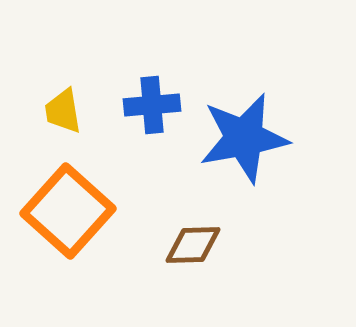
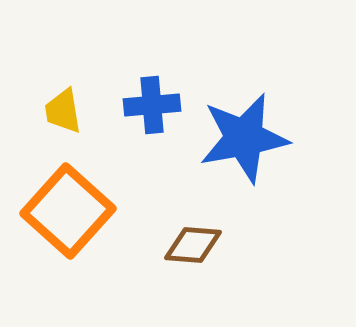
brown diamond: rotated 6 degrees clockwise
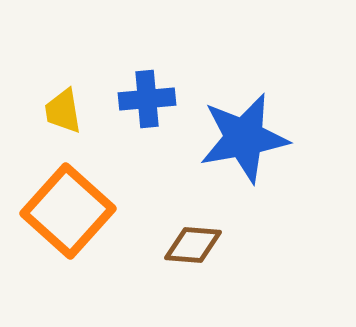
blue cross: moved 5 px left, 6 px up
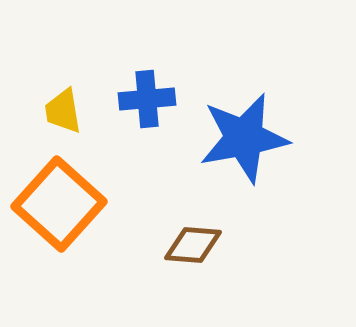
orange square: moved 9 px left, 7 px up
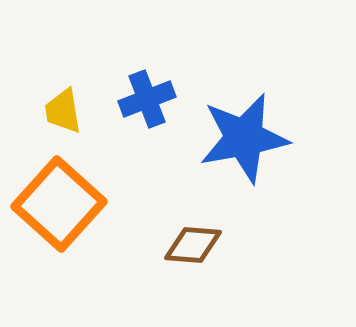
blue cross: rotated 16 degrees counterclockwise
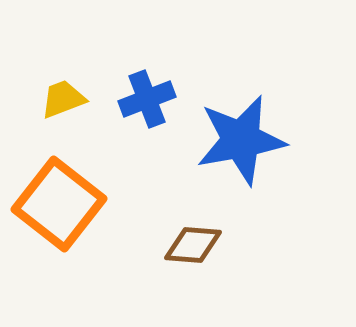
yellow trapezoid: moved 12 px up; rotated 78 degrees clockwise
blue star: moved 3 px left, 2 px down
orange square: rotated 4 degrees counterclockwise
